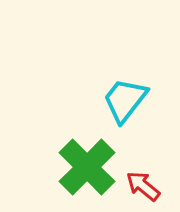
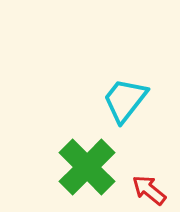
red arrow: moved 6 px right, 4 px down
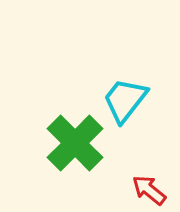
green cross: moved 12 px left, 24 px up
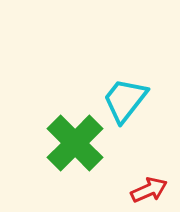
red arrow: rotated 117 degrees clockwise
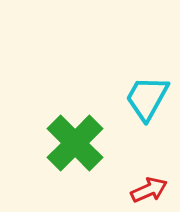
cyan trapezoid: moved 22 px right, 2 px up; rotated 9 degrees counterclockwise
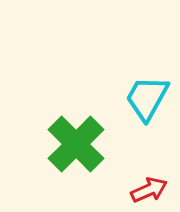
green cross: moved 1 px right, 1 px down
